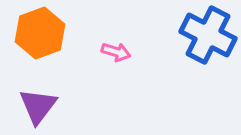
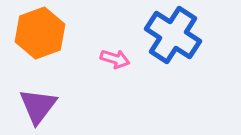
blue cross: moved 35 px left; rotated 6 degrees clockwise
pink arrow: moved 1 px left, 7 px down
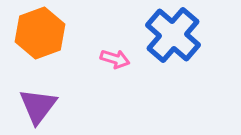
blue cross: rotated 8 degrees clockwise
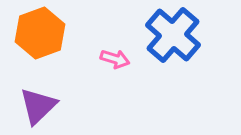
purple triangle: rotated 9 degrees clockwise
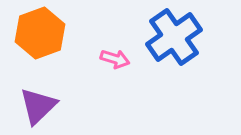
blue cross: moved 1 px right, 2 px down; rotated 14 degrees clockwise
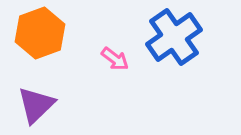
pink arrow: rotated 20 degrees clockwise
purple triangle: moved 2 px left, 1 px up
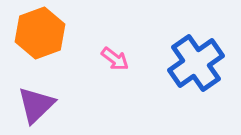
blue cross: moved 22 px right, 26 px down
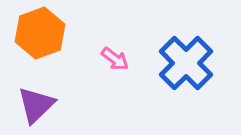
blue cross: moved 10 px left; rotated 10 degrees counterclockwise
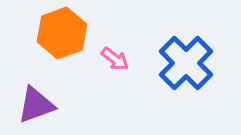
orange hexagon: moved 22 px right
purple triangle: rotated 24 degrees clockwise
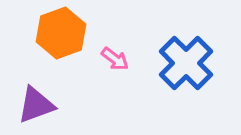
orange hexagon: moved 1 px left
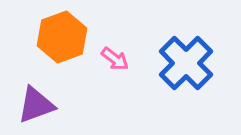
orange hexagon: moved 1 px right, 4 px down
